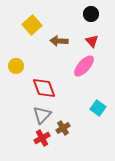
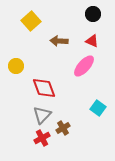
black circle: moved 2 px right
yellow square: moved 1 px left, 4 px up
red triangle: rotated 24 degrees counterclockwise
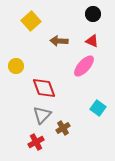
red cross: moved 6 px left, 4 px down
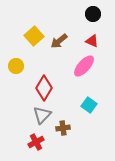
yellow square: moved 3 px right, 15 px down
brown arrow: rotated 42 degrees counterclockwise
red diamond: rotated 50 degrees clockwise
cyan square: moved 9 px left, 3 px up
brown cross: rotated 24 degrees clockwise
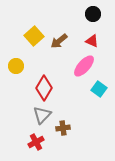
cyan square: moved 10 px right, 16 px up
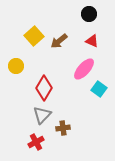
black circle: moved 4 px left
pink ellipse: moved 3 px down
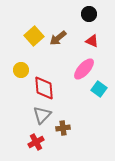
brown arrow: moved 1 px left, 3 px up
yellow circle: moved 5 px right, 4 px down
red diamond: rotated 35 degrees counterclockwise
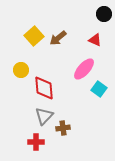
black circle: moved 15 px right
red triangle: moved 3 px right, 1 px up
gray triangle: moved 2 px right, 1 px down
red cross: rotated 28 degrees clockwise
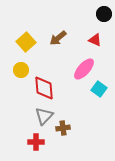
yellow square: moved 8 px left, 6 px down
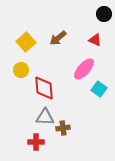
gray triangle: moved 1 px right, 1 px down; rotated 48 degrees clockwise
